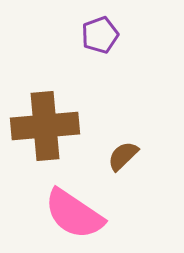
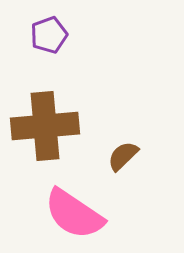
purple pentagon: moved 51 px left
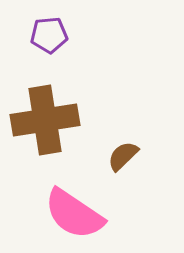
purple pentagon: rotated 15 degrees clockwise
brown cross: moved 6 px up; rotated 4 degrees counterclockwise
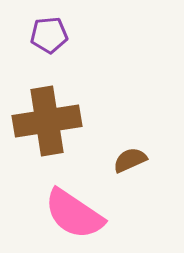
brown cross: moved 2 px right, 1 px down
brown semicircle: moved 7 px right, 4 px down; rotated 20 degrees clockwise
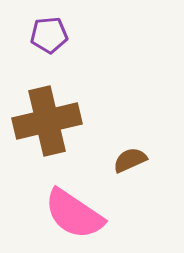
brown cross: rotated 4 degrees counterclockwise
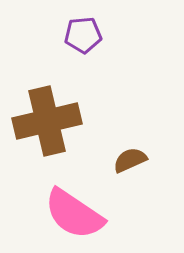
purple pentagon: moved 34 px right
